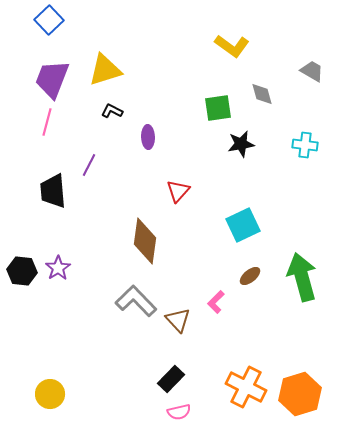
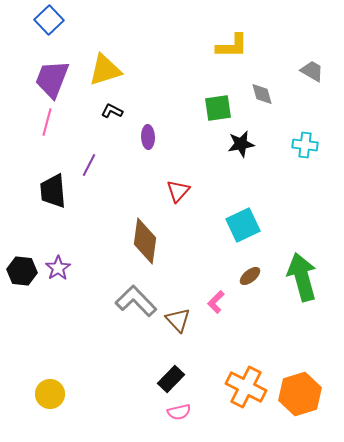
yellow L-shape: rotated 36 degrees counterclockwise
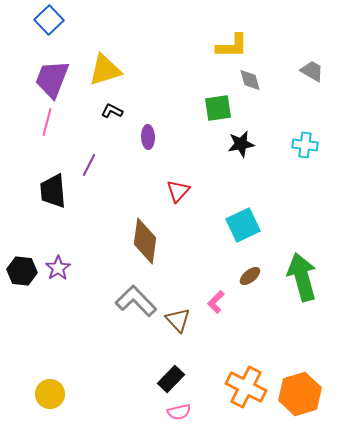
gray diamond: moved 12 px left, 14 px up
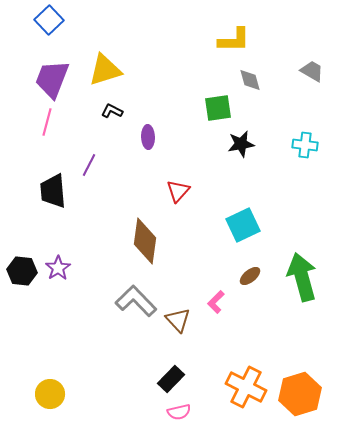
yellow L-shape: moved 2 px right, 6 px up
